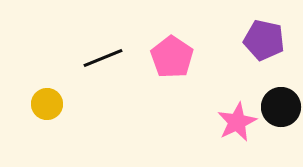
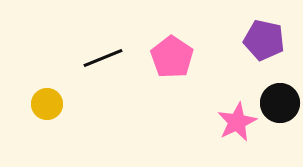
black circle: moved 1 px left, 4 px up
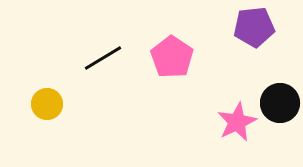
purple pentagon: moved 10 px left, 13 px up; rotated 18 degrees counterclockwise
black line: rotated 9 degrees counterclockwise
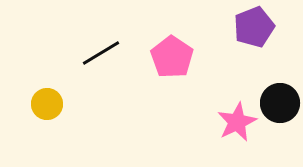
purple pentagon: rotated 15 degrees counterclockwise
black line: moved 2 px left, 5 px up
